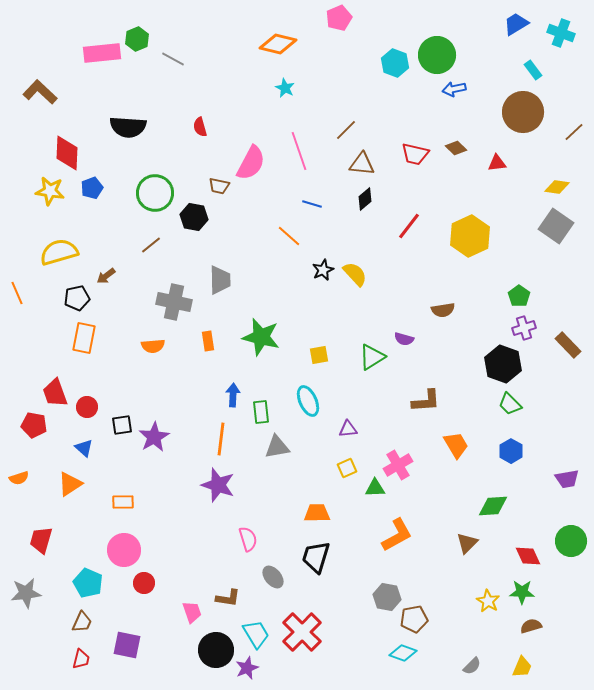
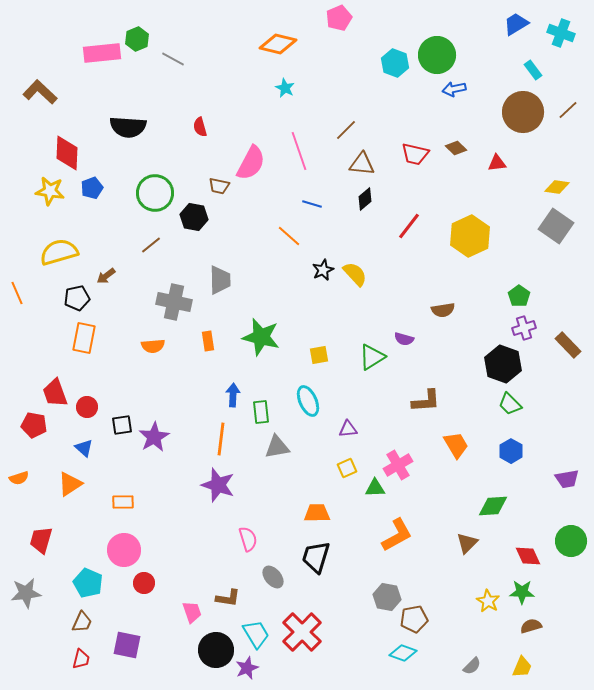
brown line at (574, 132): moved 6 px left, 22 px up
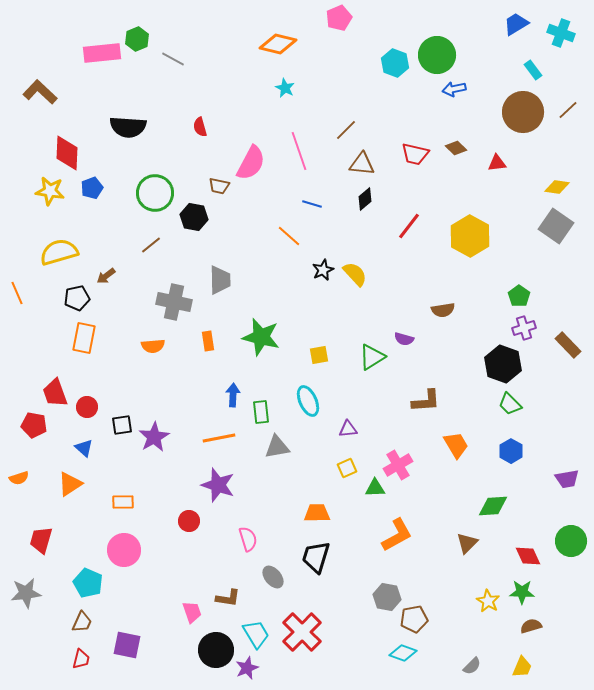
yellow hexagon at (470, 236): rotated 6 degrees counterclockwise
orange line at (221, 439): moved 2 px left, 1 px up; rotated 72 degrees clockwise
red circle at (144, 583): moved 45 px right, 62 px up
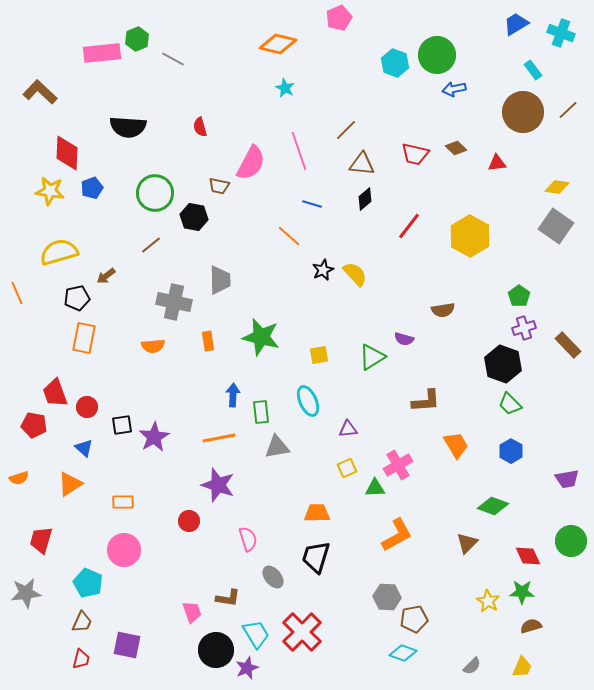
green diamond at (493, 506): rotated 24 degrees clockwise
gray hexagon at (387, 597): rotated 8 degrees counterclockwise
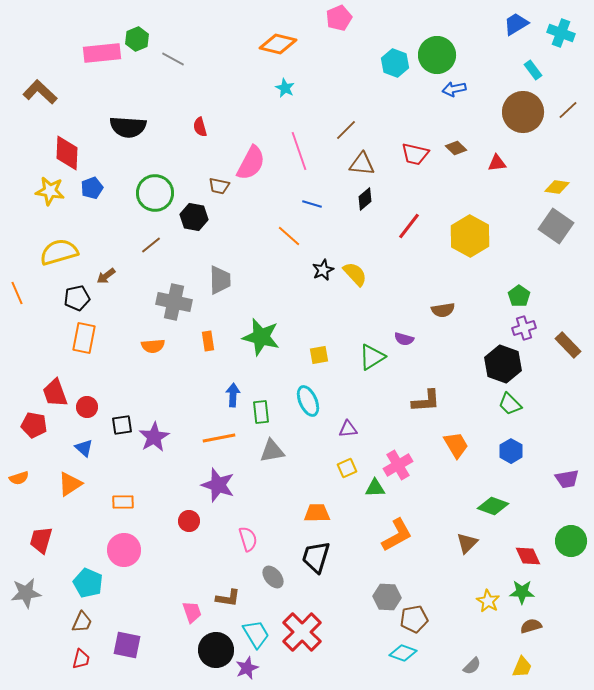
gray triangle at (277, 447): moved 5 px left, 4 px down
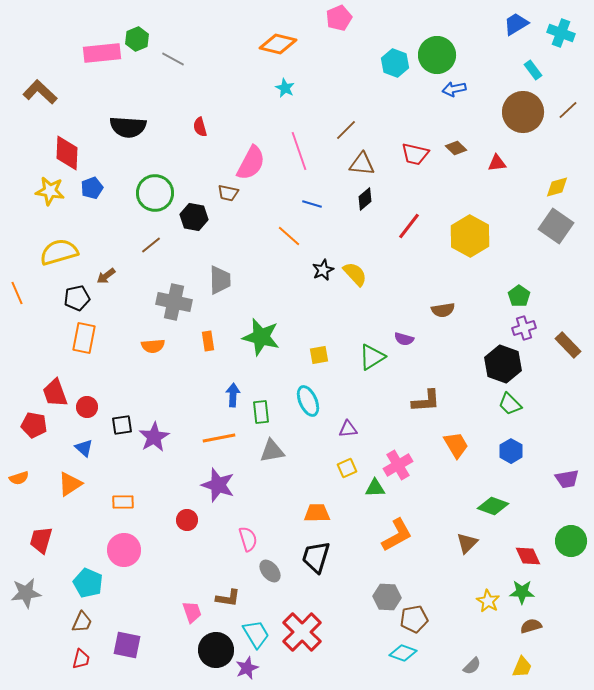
brown trapezoid at (219, 186): moved 9 px right, 7 px down
yellow diamond at (557, 187): rotated 25 degrees counterclockwise
red circle at (189, 521): moved 2 px left, 1 px up
gray ellipse at (273, 577): moved 3 px left, 6 px up
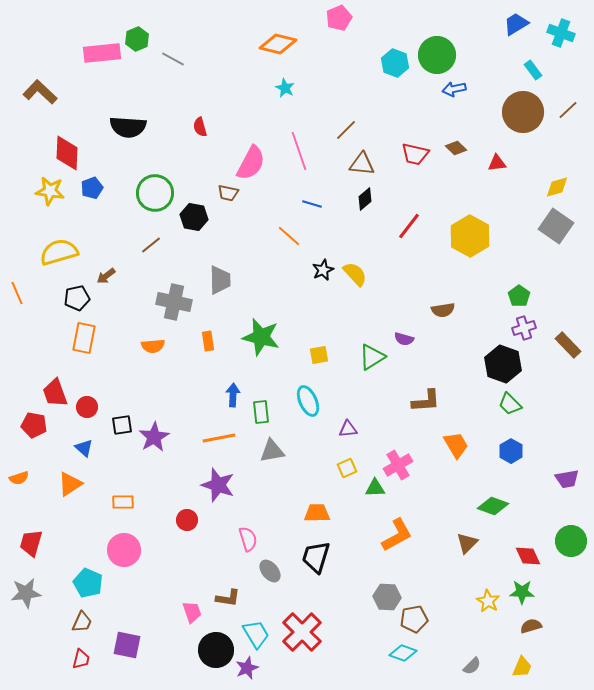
red trapezoid at (41, 540): moved 10 px left, 3 px down
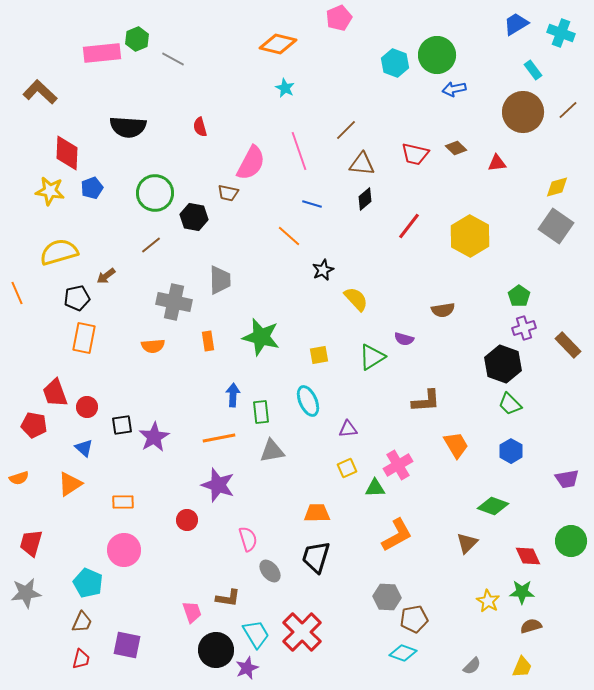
yellow semicircle at (355, 274): moved 1 px right, 25 px down
